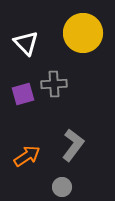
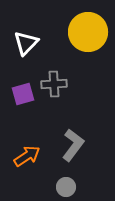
yellow circle: moved 5 px right, 1 px up
white triangle: rotated 28 degrees clockwise
gray circle: moved 4 px right
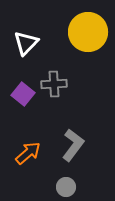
purple square: rotated 35 degrees counterclockwise
orange arrow: moved 1 px right, 3 px up; rotated 8 degrees counterclockwise
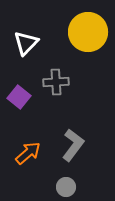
gray cross: moved 2 px right, 2 px up
purple square: moved 4 px left, 3 px down
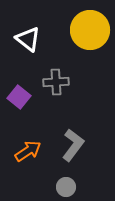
yellow circle: moved 2 px right, 2 px up
white triangle: moved 2 px right, 4 px up; rotated 36 degrees counterclockwise
orange arrow: moved 2 px up; rotated 8 degrees clockwise
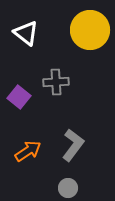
white triangle: moved 2 px left, 6 px up
gray circle: moved 2 px right, 1 px down
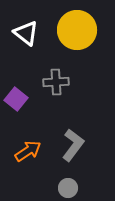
yellow circle: moved 13 px left
purple square: moved 3 px left, 2 px down
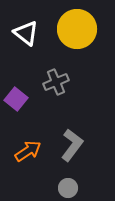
yellow circle: moved 1 px up
gray cross: rotated 20 degrees counterclockwise
gray L-shape: moved 1 px left
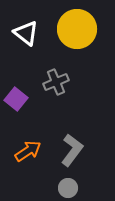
gray L-shape: moved 5 px down
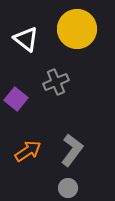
white triangle: moved 6 px down
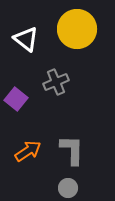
gray L-shape: rotated 36 degrees counterclockwise
